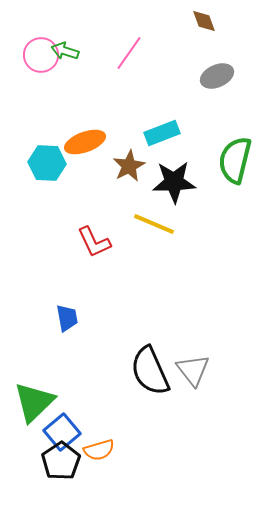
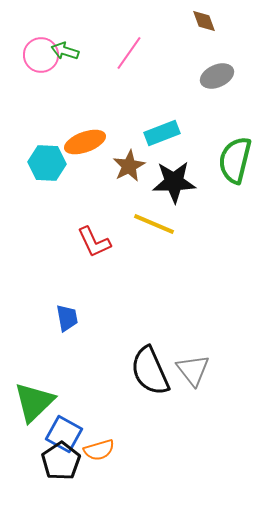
blue square: moved 2 px right, 2 px down; rotated 21 degrees counterclockwise
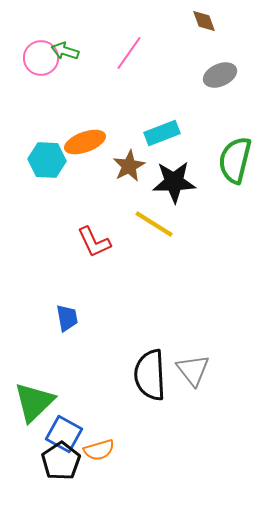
pink circle: moved 3 px down
gray ellipse: moved 3 px right, 1 px up
cyan hexagon: moved 3 px up
yellow line: rotated 9 degrees clockwise
black semicircle: moved 4 px down; rotated 21 degrees clockwise
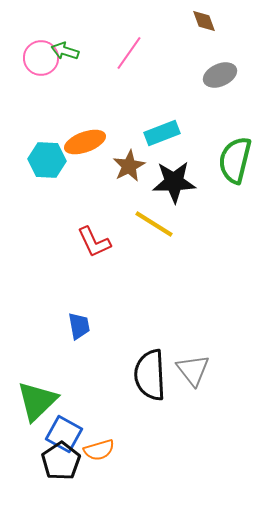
blue trapezoid: moved 12 px right, 8 px down
green triangle: moved 3 px right, 1 px up
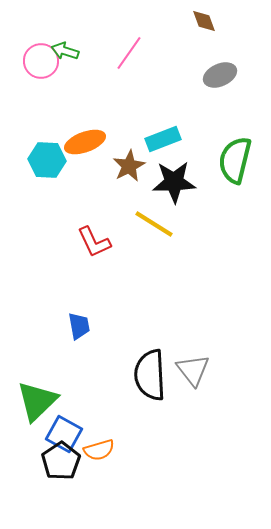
pink circle: moved 3 px down
cyan rectangle: moved 1 px right, 6 px down
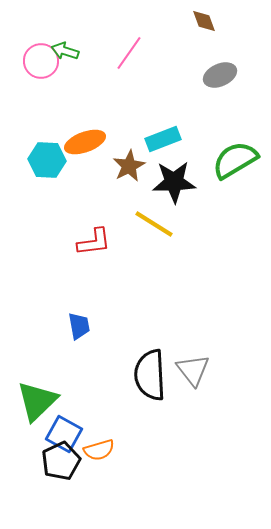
green semicircle: rotated 45 degrees clockwise
red L-shape: rotated 72 degrees counterclockwise
black pentagon: rotated 9 degrees clockwise
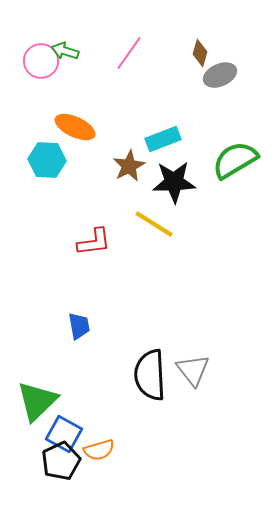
brown diamond: moved 4 px left, 32 px down; rotated 36 degrees clockwise
orange ellipse: moved 10 px left, 15 px up; rotated 45 degrees clockwise
